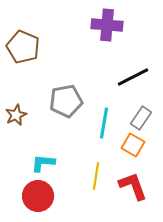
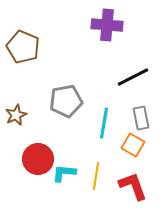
gray rectangle: rotated 45 degrees counterclockwise
cyan L-shape: moved 21 px right, 10 px down
red circle: moved 37 px up
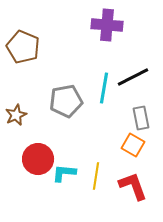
cyan line: moved 35 px up
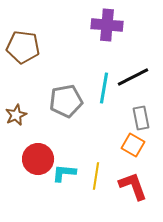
brown pentagon: rotated 16 degrees counterclockwise
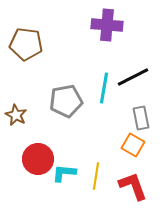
brown pentagon: moved 3 px right, 3 px up
brown star: rotated 20 degrees counterclockwise
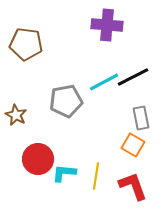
cyan line: moved 6 px up; rotated 52 degrees clockwise
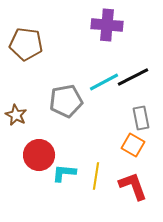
red circle: moved 1 px right, 4 px up
